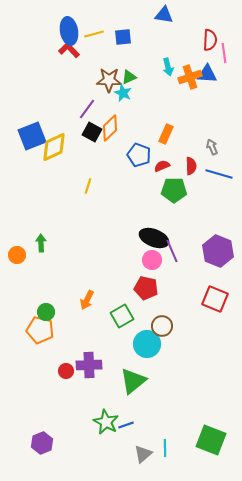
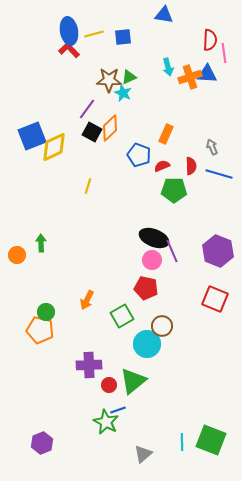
red circle at (66, 371): moved 43 px right, 14 px down
blue line at (126, 425): moved 8 px left, 15 px up
cyan line at (165, 448): moved 17 px right, 6 px up
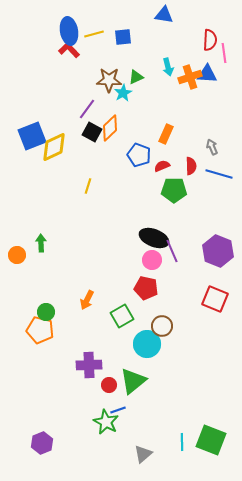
green triangle at (129, 77): moved 7 px right
cyan star at (123, 93): rotated 18 degrees clockwise
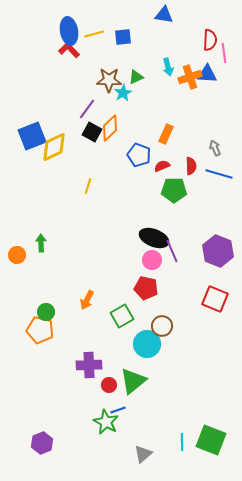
gray arrow at (212, 147): moved 3 px right, 1 px down
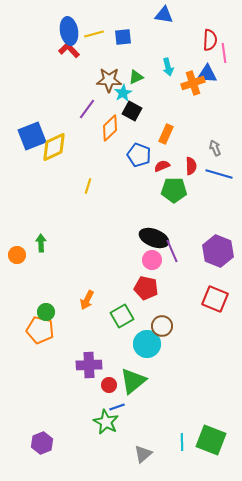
orange cross at (190, 77): moved 3 px right, 6 px down
black square at (92, 132): moved 40 px right, 21 px up
blue line at (118, 410): moved 1 px left, 3 px up
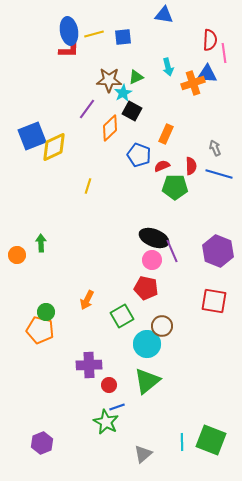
red L-shape at (69, 50): rotated 135 degrees clockwise
green pentagon at (174, 190): moved 1 px right, 3 px up
red square at (215, 299): moved 1 px left, 2 px down; rotated 12 degrees counterclockwise
green triangle at (133, 381): moved 14 px right
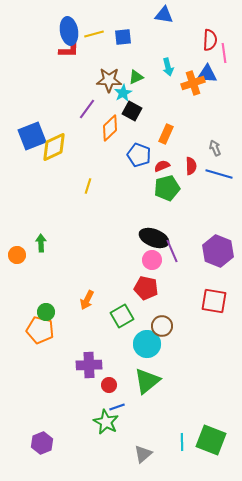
green pentagon at (175, 187): moved 8 px left, 1 px down; rotated 15 degrees counterclockwise
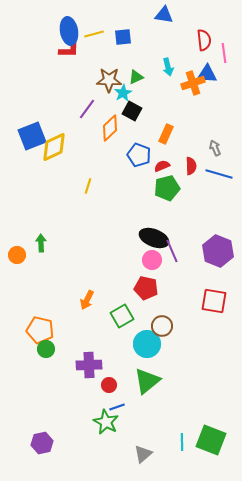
red semicircle at (210, 40): moved 6 px left; rotated 10 degrees counterclockwise
green circle at (46, 312): moved 37 px down
purple hexagon at (42, 443): rotated 10 degrees clockwise
